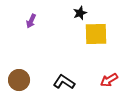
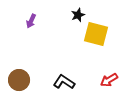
black star: moved 2 px left, 2 px down
yellow square: rotated 15 degrees clockwise
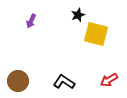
brown circle: moved 1 px left, 1 px down
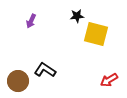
black star: moved 1 px left, 1 px down; rotated 16 degrees clockwise
black L-shape: moved 19 px left, 12 px up
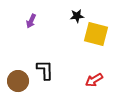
black L-shape: rotated 55 degrees clockwise
red arrow: moved 15 px left
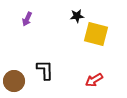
purple arrow: moved 4 px left, 2 px up
brown circle: moved 4 px left
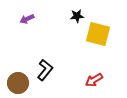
purple arrow: rotated 40 degrees clockwise
yellow square: moved 2 px right
black L-shape: rotated 40 degrees clockwise
brown circle: moved 4 px right, 2 px down
